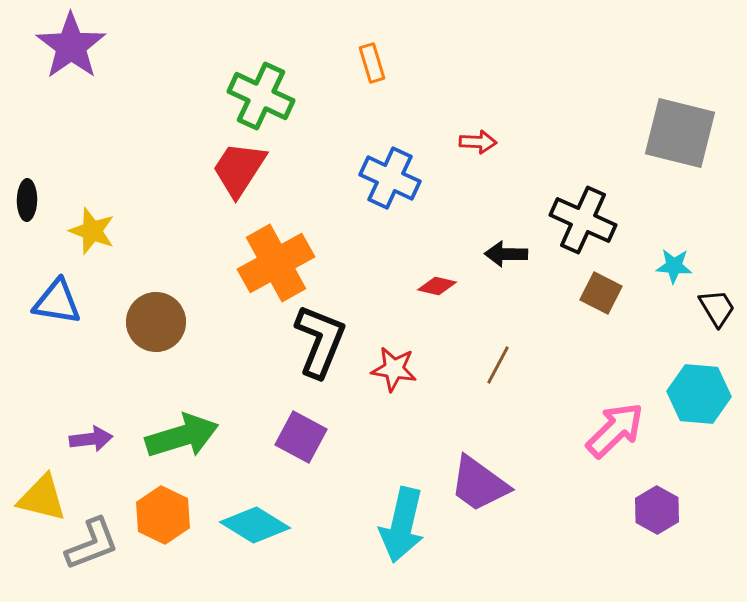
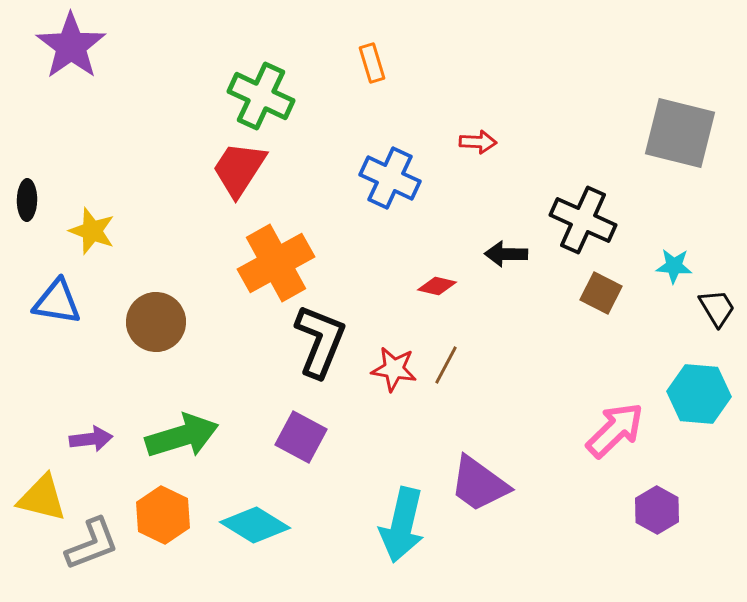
brown line: moved 52 px left
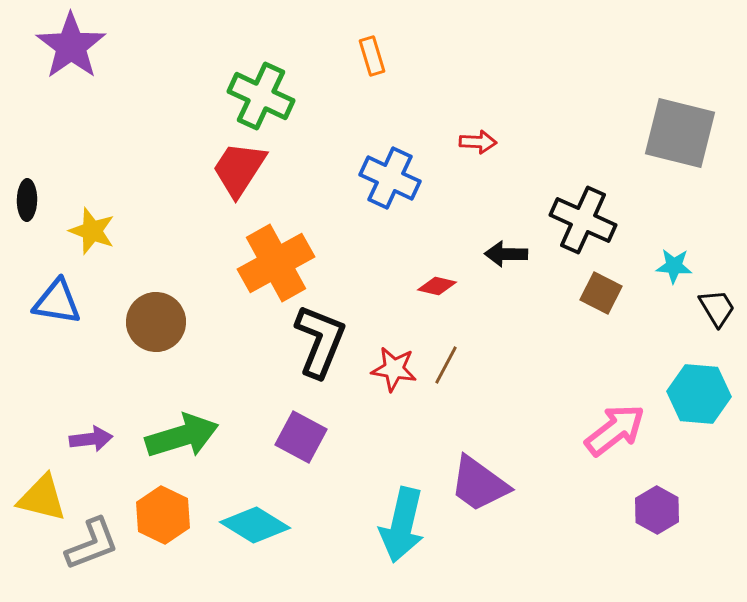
orange rectangle: moved 7 px up
pink arrow: rotated 6 degrees clockwise
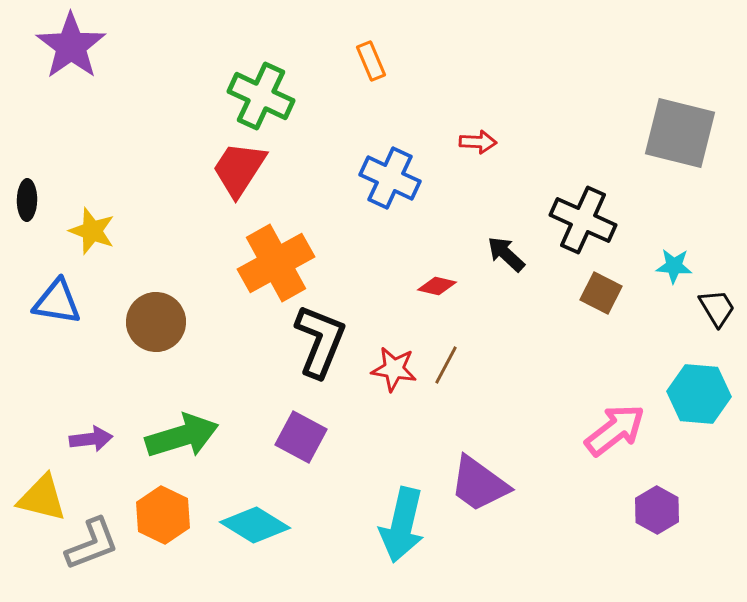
orange rectangle: moved 1 px left, 5 px down; rotated 6 degrees counterclockwise
black arrow: rotated 42 degrees clockwise
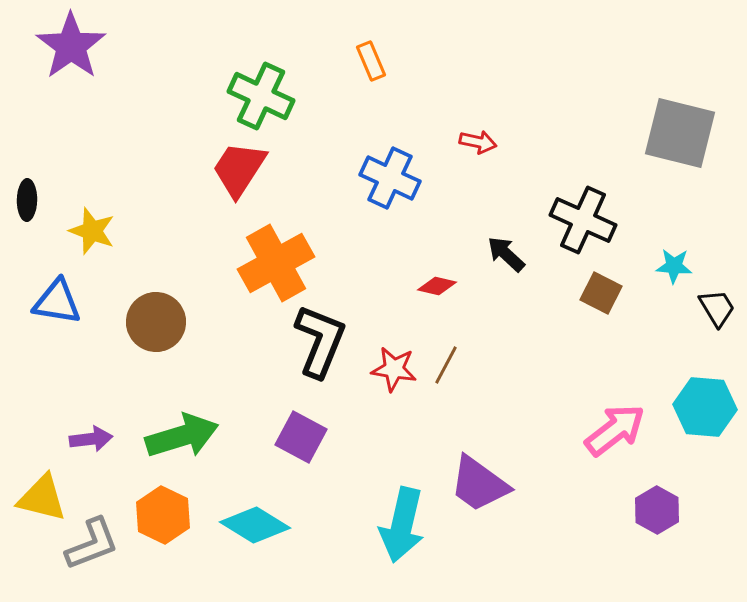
red arrow: rotated 9 degrees clockwise
cyan hexagon: moved 6 px right, 13 px down
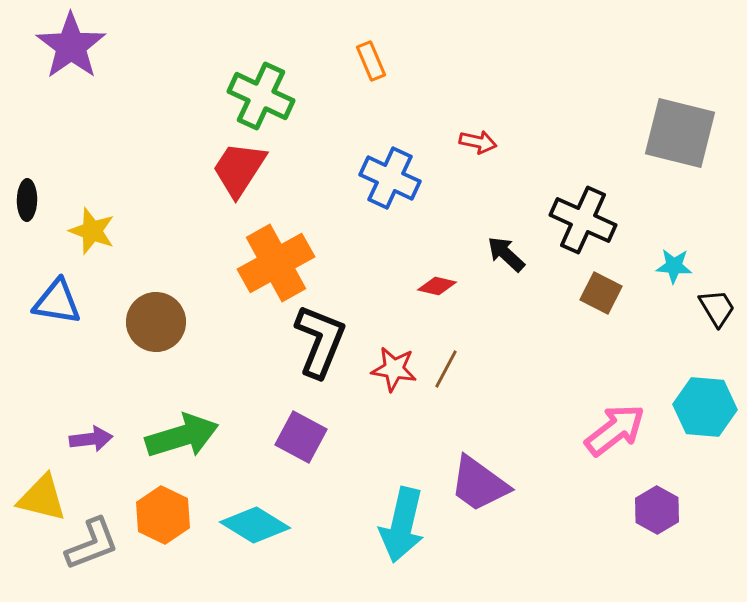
brown line: moved 4 px down
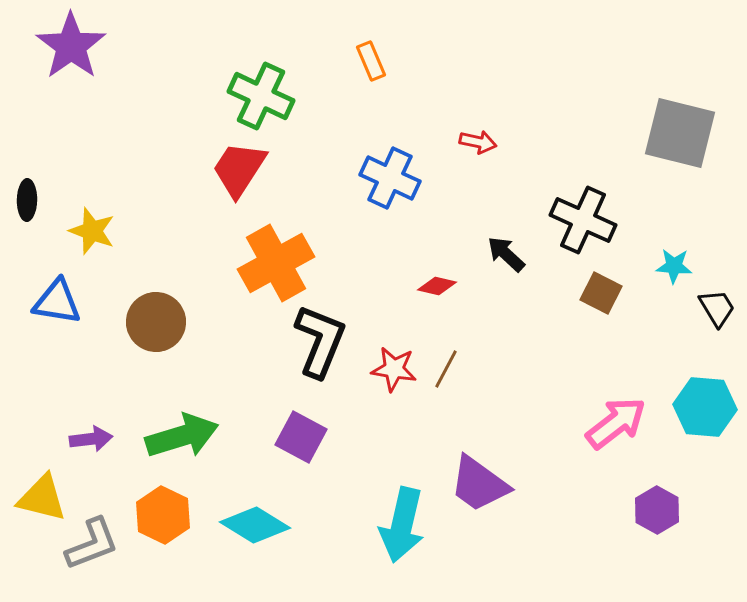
pink arrow: moved 1 px right, 7 px up
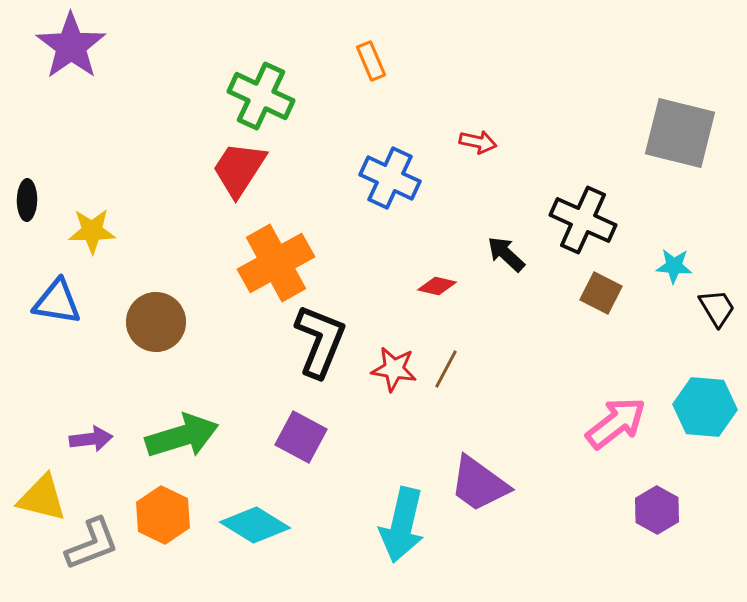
yellow star: rotated 21 degrees counterclockwise
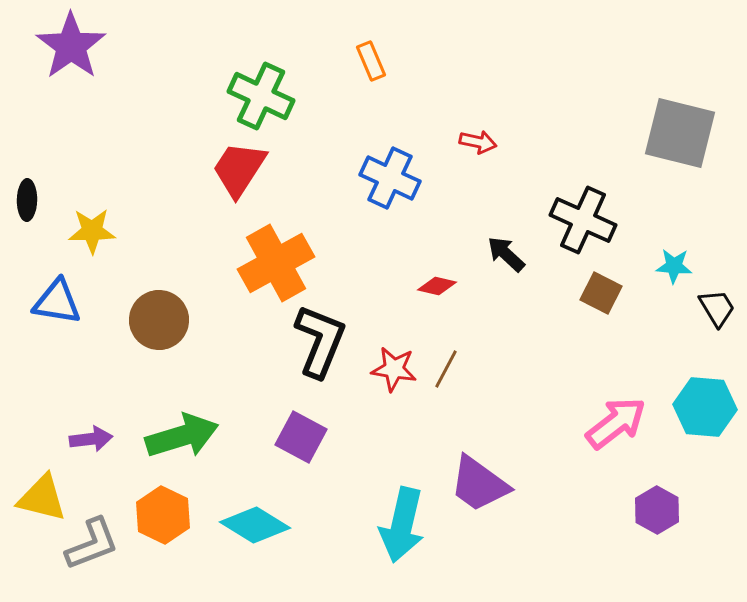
brown circle: moved 3 px right, 2 px up
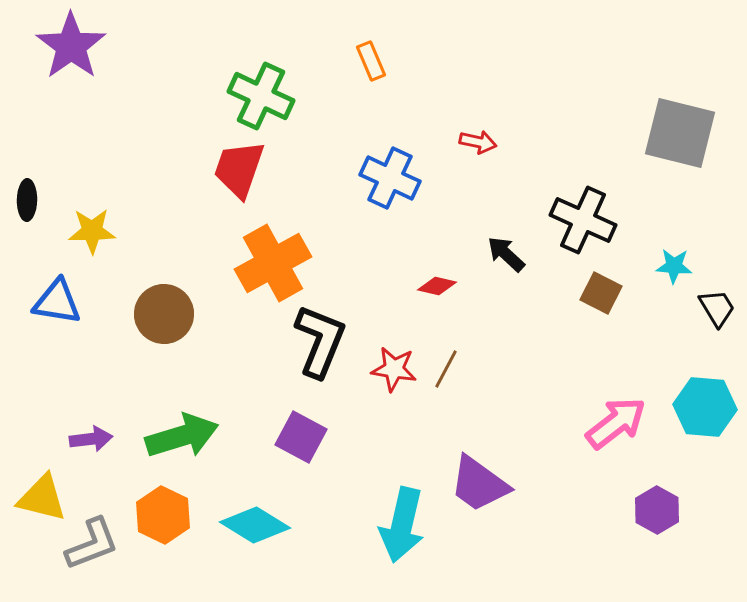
red trapezoid: rotated 14 degrees counterclockwise
orange cross: moved 3 px left
brown circle: moved 5 px right, 6 px up
